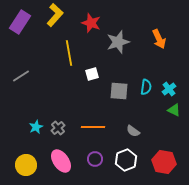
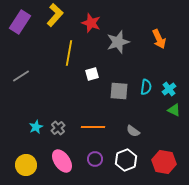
yellow line: rotated 20 degrees clockwise
pink ellipse: moved 1 px right
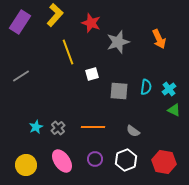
yellow line: moved 1 px left, 1 px up; rotated 30 degrees counterclockwise
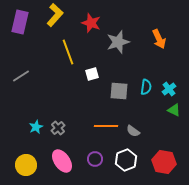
purple rectangle: rotated 20 degrees counterclockwise
orange line: moved 13 px right, 1 px up
